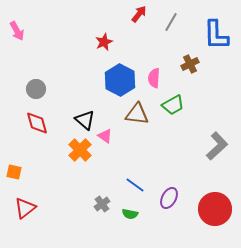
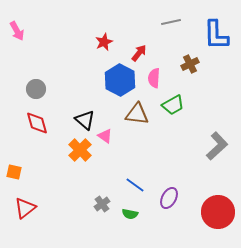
red arrow: moved 39 px down
gray line: rotated 48 degrees clockwise
red circle: moved 3 px right, 3 px down
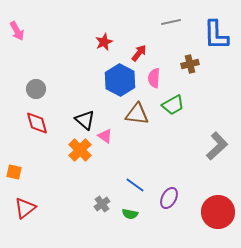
brown cross: rotated 12 degrees clockwise
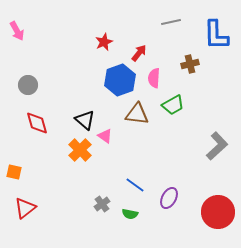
blue hexagon: rotated 12 degrees clockwise
gray circle: moved 8 px left, 4 px up
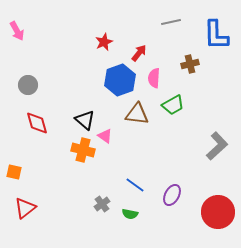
orange cross: moved 3 px right; rotated 30 degrees counterclockwise
purple ellipse: moved 3 px right, 3 px up
